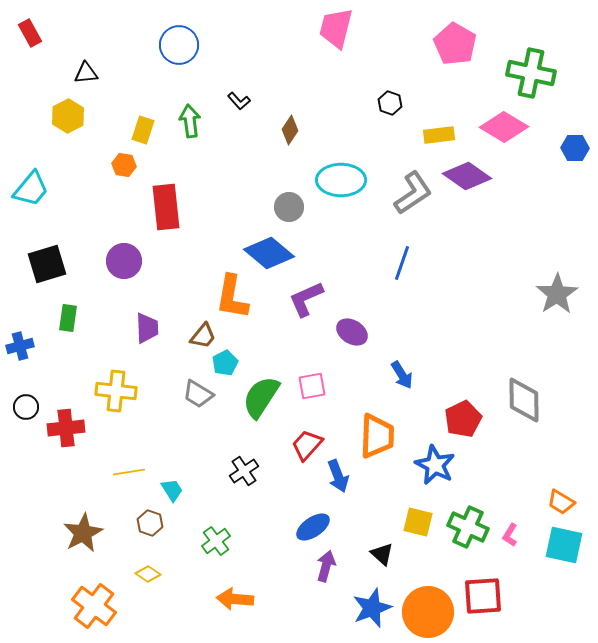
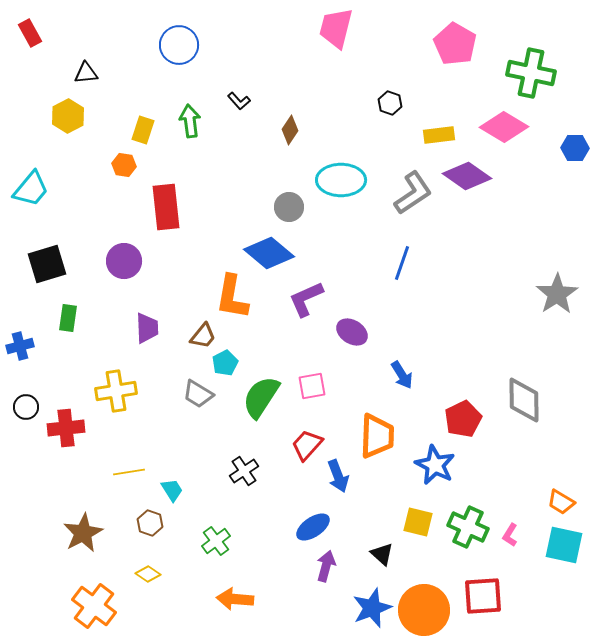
yellow cross at (116, 391): rotated 15 degrees counterclockwise
orange circle at (428, 612): moved 4 px left, 2 px up
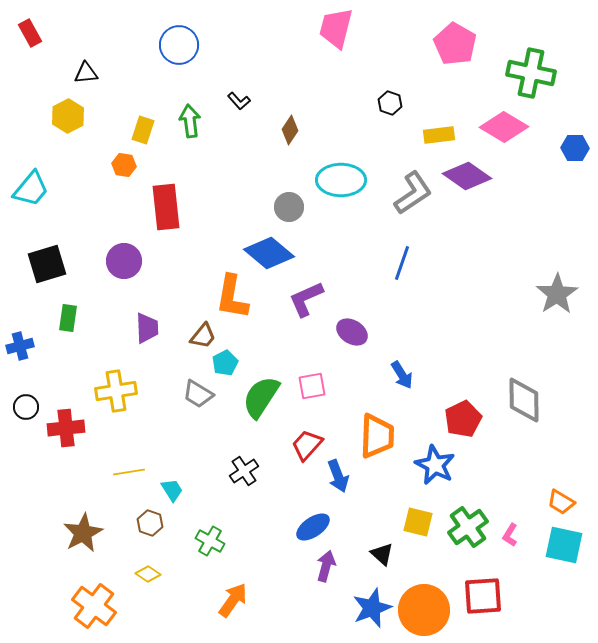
green cross at (468, 527): rotated 30 degrees clockwise
green cross at (216, 541): moved 6 px left; rotated 24 degrees counterclockwise
orange arrow at (235, 599): moved 2 px left, 1 px down; rotated 120 degrees clockwise
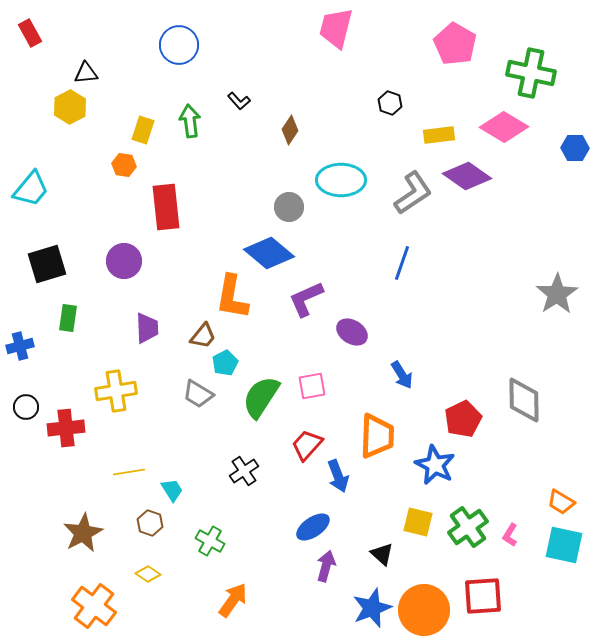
yellow hexagon at (68, 116): moved 2 px right, 9 px up
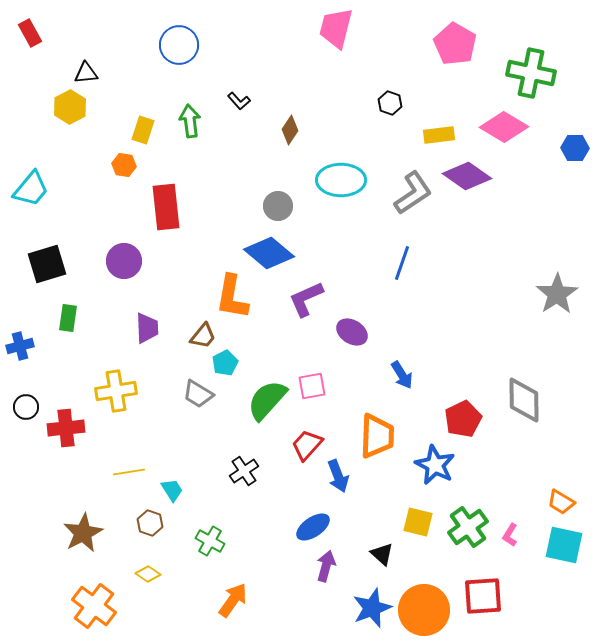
gray circle at (289, 207): moved 11 px left, 1 px up
green semicircle at (261, 397): moved 6 px right, 3 px down; rotated 9 degrees clockwise
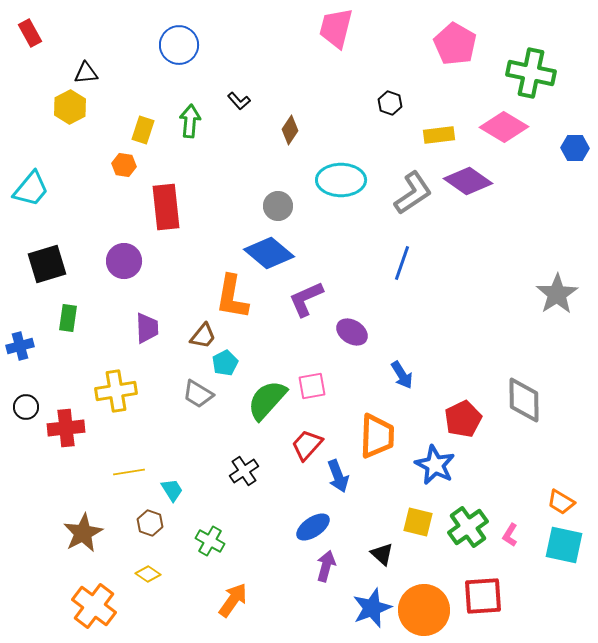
green arrow at (190, 121): rotated 12 degrees clockwise
purple diamond at (467, 176): moved 1 px right, 5 px down
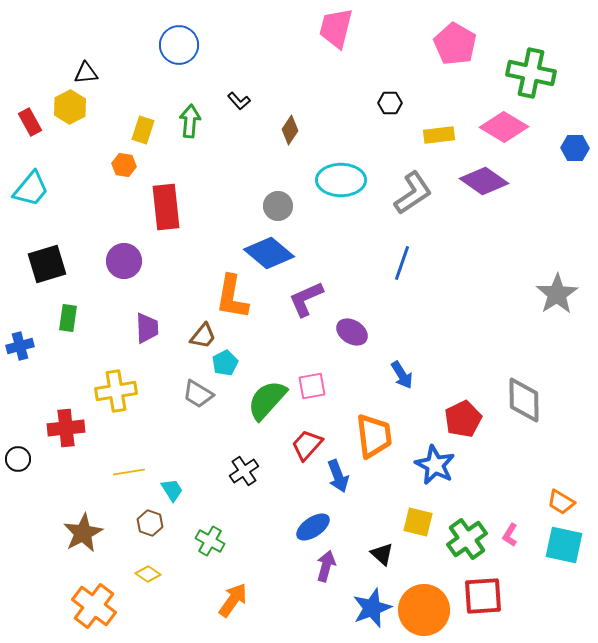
red rectangle at (30, 33): moved 89 px down
black hexagon at (390, 103): rotated 20 degrees counterclockwise
purple diamond at (468, 181): moved 16 px right
black circle at (26, 407): moved 8 px left, 52 px down
orange trapezoid at (377, 436): moved 3 px left; rotated 9 degrees counterclockwise
green cross at (468, 527): moved 1 px left, 12 px down
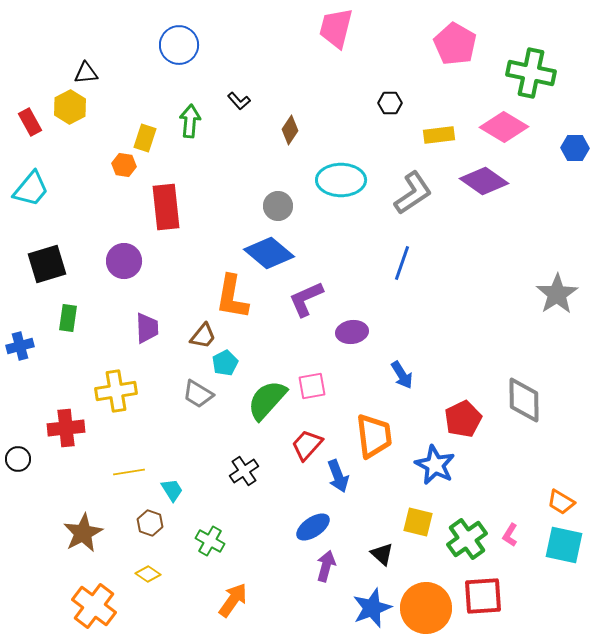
yellow rectangle at (143, 130): moved 2 px right, 8 px down
purple ellipse at (352, 332): rotated 40 degrees counterclockwise
orange circle at (424, 610): moved 2 px right, 2 px up
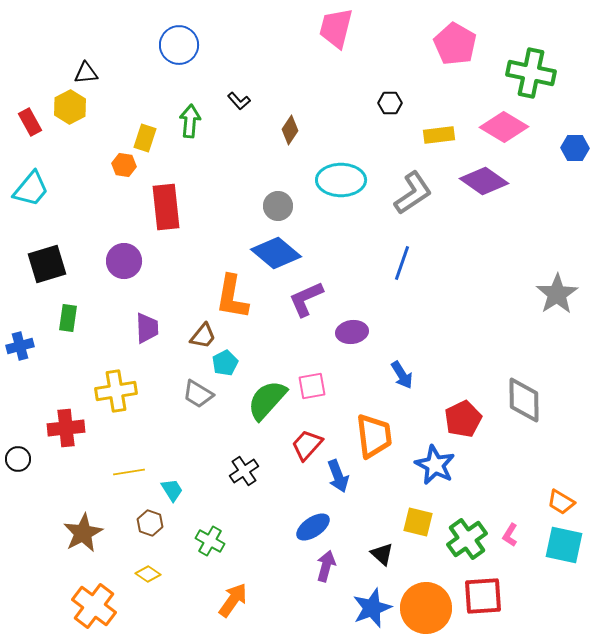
blue diamond at (269, 253): moved 7 px right
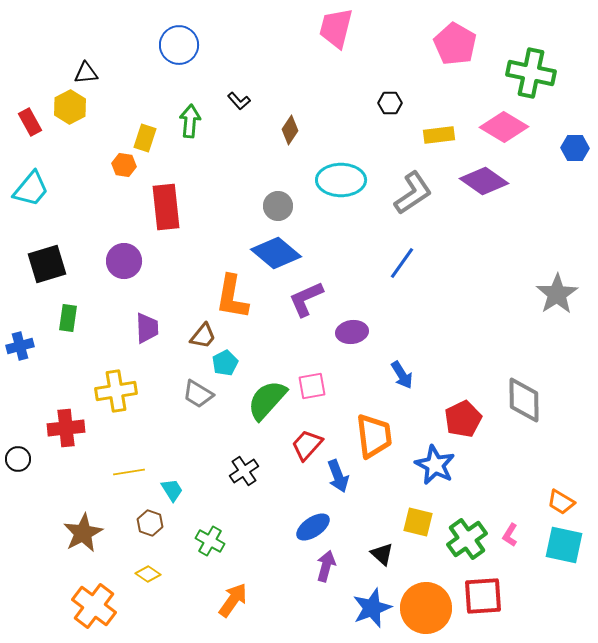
blue line at (402, 263): rotated 16 degrees clockwise
